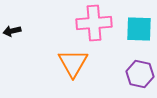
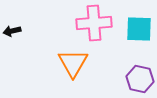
purple hexagon: moved 5 px down
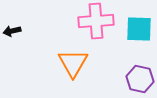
pink cross: moved 2 px right, 2 px up
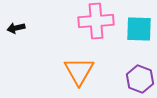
black arrow: moved 4 px right, 3 px up
orange triangle: moved 6 px right, 8 px down
purple hexagon: rotated 8 degrees clockwise
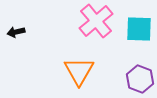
pink cross: rotated 36 degrees counterclockwise
black arrow: moved 4 px down
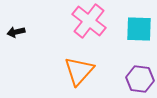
pink cross: moved 7 px left; rotated 12 degrees counterclockwise
orange triangle: rotated 12 degrees clockwise
purple hexagon: rotated 12 degrees counterclockwise
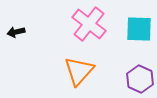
pink cross: moved 3 px down
purple hexagon: rotated 16 degrees clockwise
